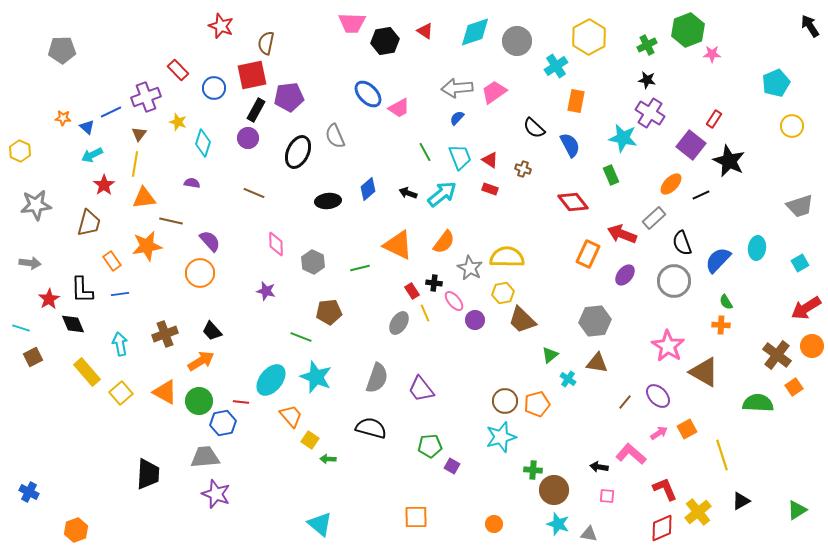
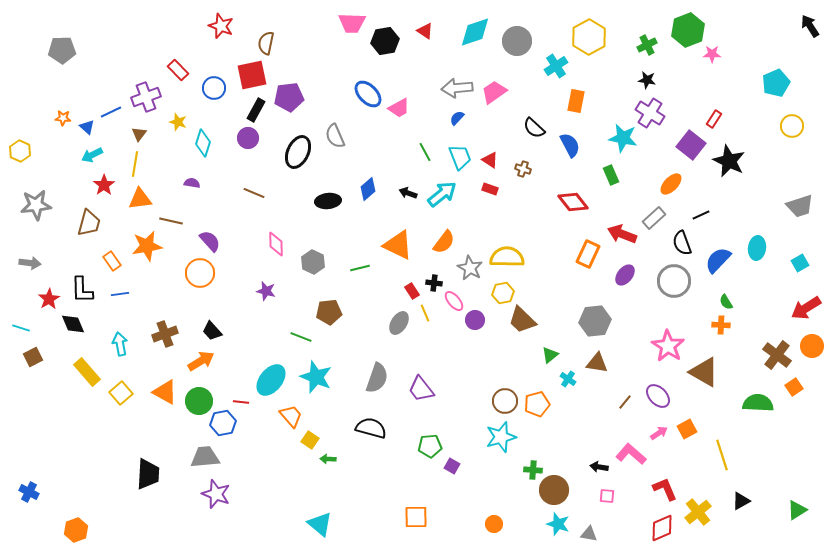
black line at (701, 195): moved 20 px down
orange triangle at (144, 198): moved 4 px left, 1 px down
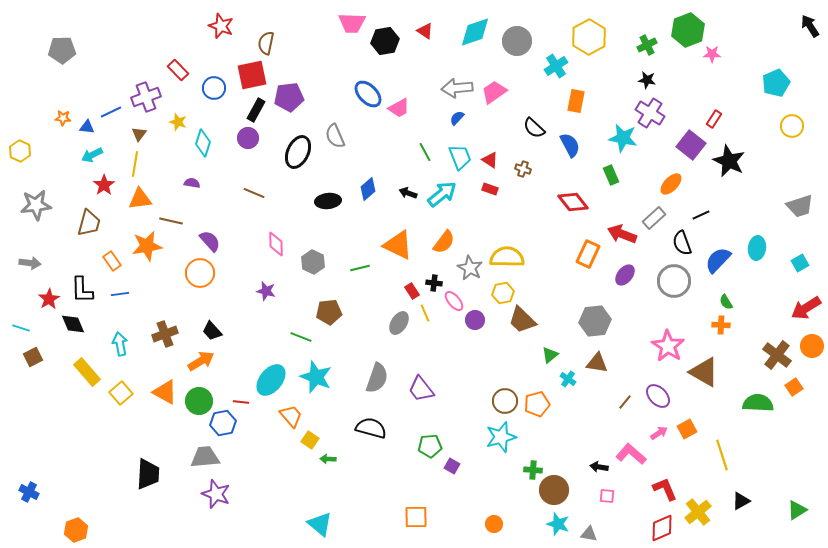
blue triangle at (87, 127): rotated 35 degrees counterclockwise
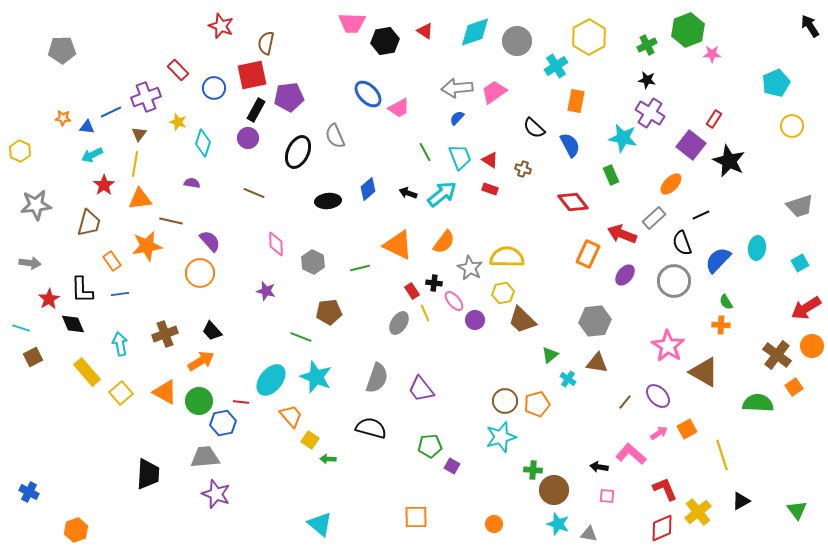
green triangle at (797, 510): rotated 35 degrees counterclockwise
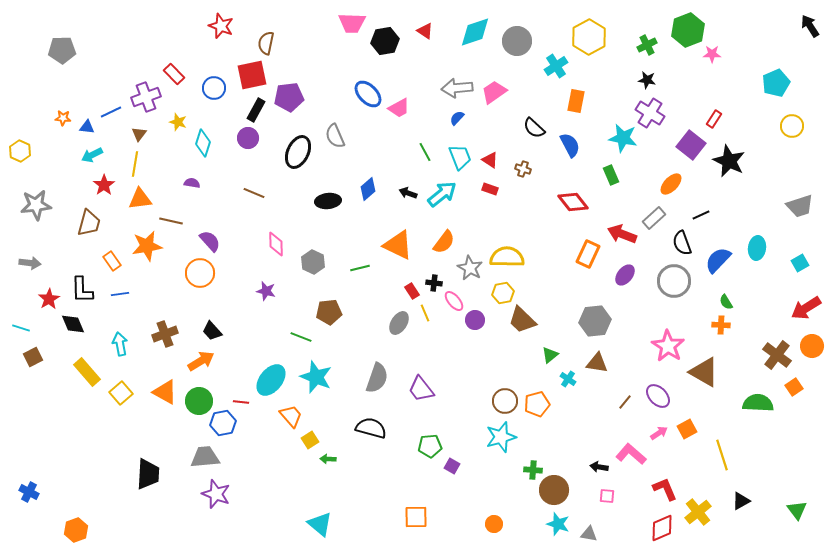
red rectangle at (178, 70): moved 4 px left, 4 px down
yellow square at (310, 440): rotated 24 degrees clockwise
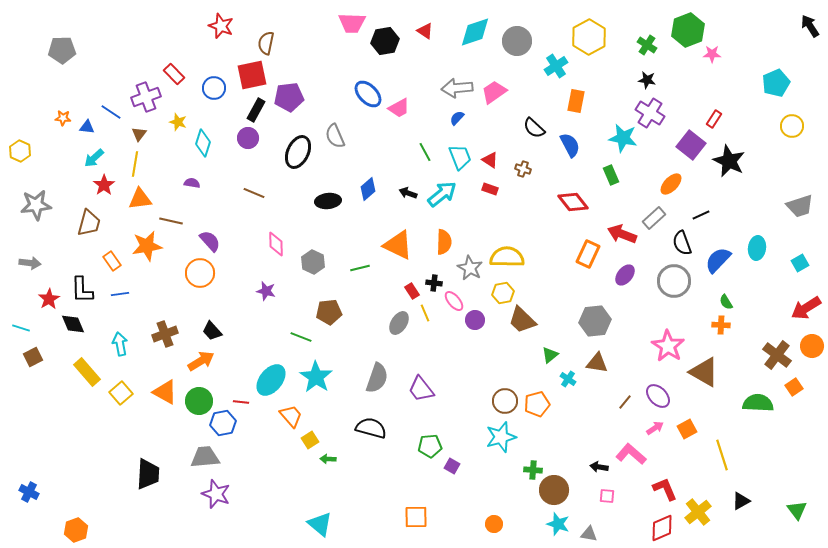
green cross at (647, 45): rotated 30 degrees counterclockwise
blue line at (111, 112): rotated 60 degrees clockwise
cyan arrow at (92, 155): moved 2 px right, 3 px down; rotated 15 degrees counterclockwise
orange semicircle at (444, 242): rotated 35 degrees counterclockwise
cyan star at (316, 377): rotated 12 degrees clockwise
pink arrow at (659, 433): moved 4 px left, 5 px up
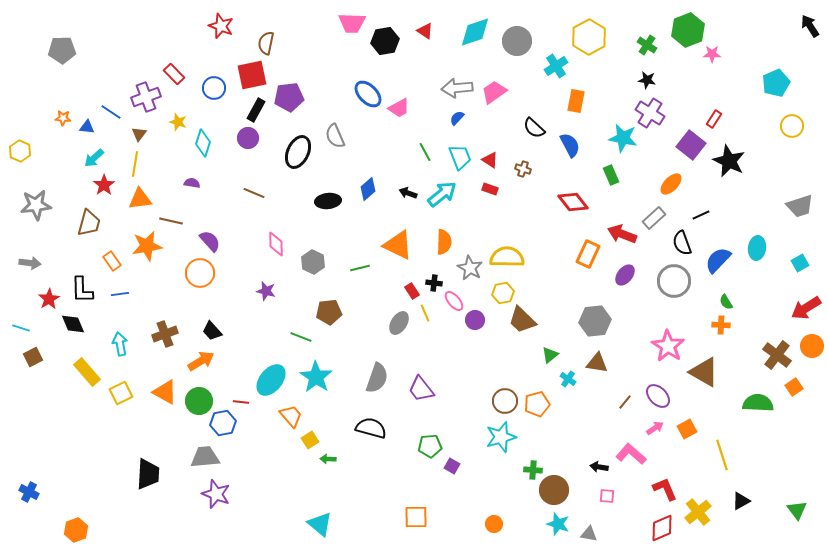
yellow square at (121, 393): rotated 15 degrees clockwise
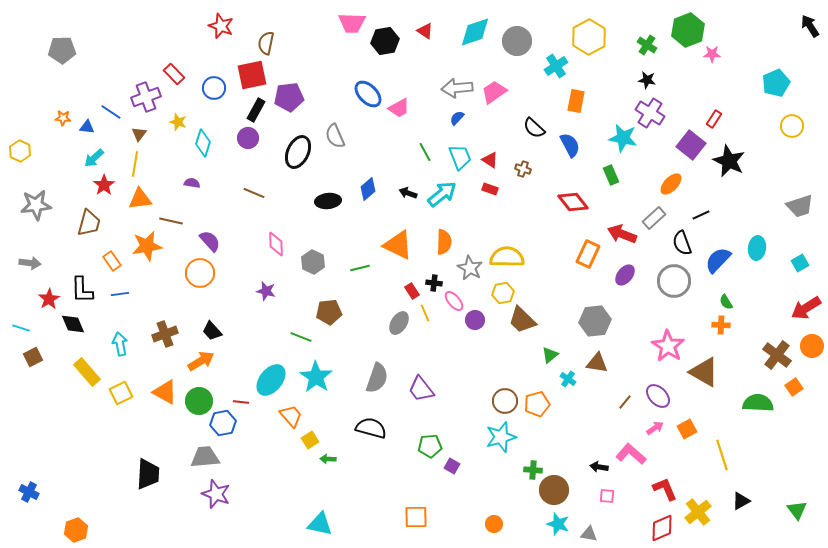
cyan triangle at (320, 524): rotated 28 degrees counterclockwise
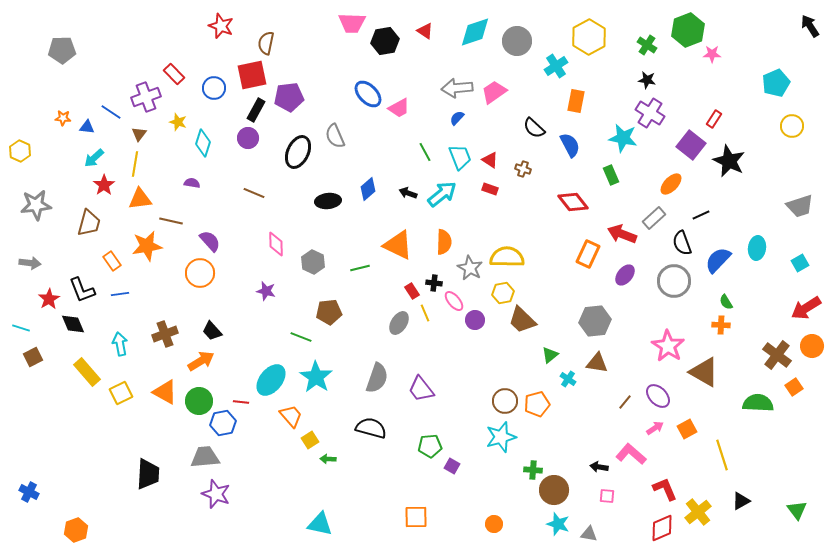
black L-shape at (82, 290): rotated 20 degrees counterclockwise
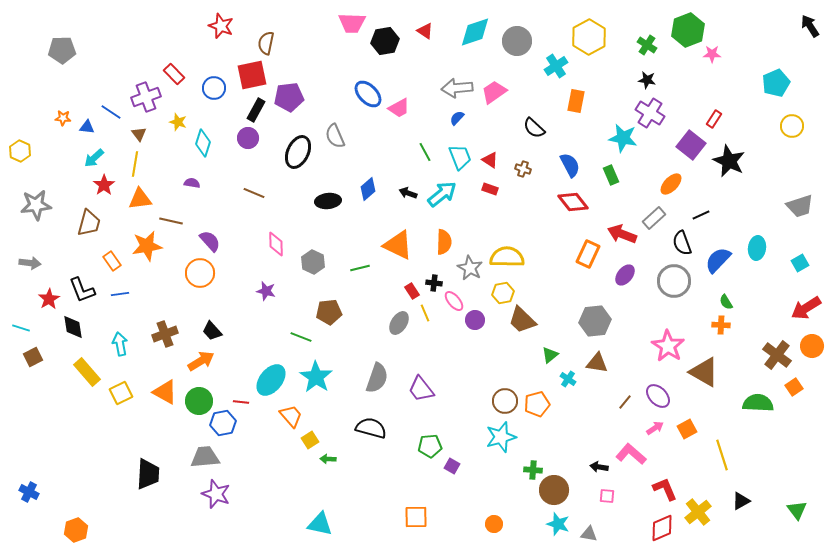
brown triangle at (139, 134): rotated 14 degrees counterclockwise
blue semicircle at (570, 145): moved 20 px down
black diamond at (73, 324): moved 3 px down; rotated 15 degrees clockwise
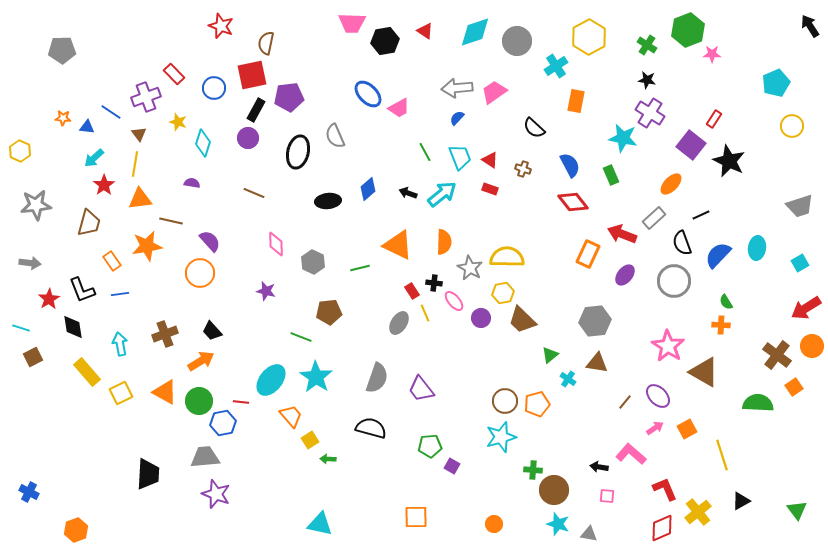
black ellipse at (298, 152): rotated 12 degrees counterclockwise
blue semicircle at (718, 260): moved 5 px up
purple circle at (475, 320): moved 6 px right, 2 px up
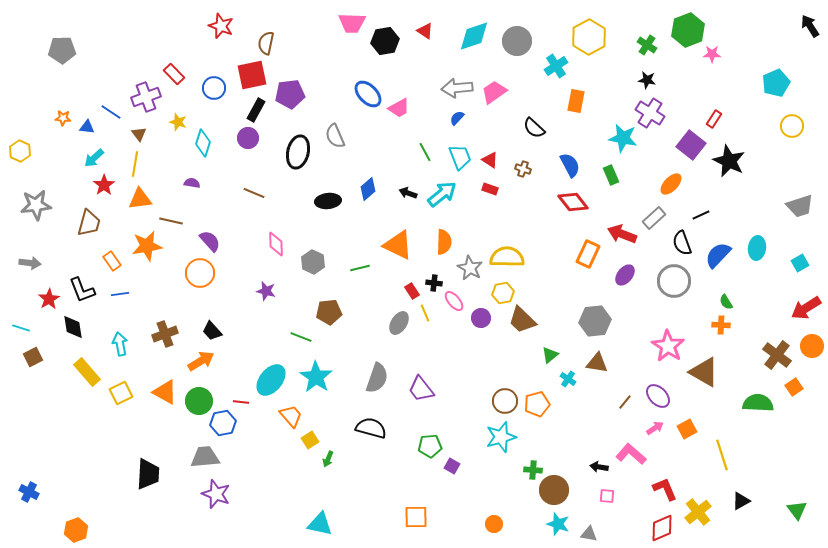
cyan diamond at (475, 32): moved 1 px left, 4 px down
purple pentagon at (289, 97): moved 1 px right, 3 px up
green arrow at (328, 459): rotated 70 degrees counterclockwise
